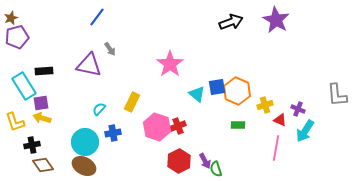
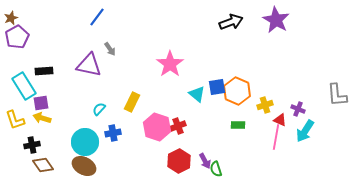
purple pentagon: rotated 15 degrees counterclockwise
yellow L-shape: moved 2 px up
pink line: moved 11 px up
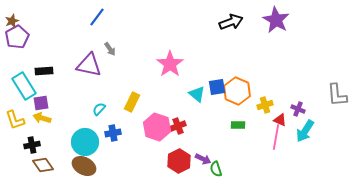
brown star: moved 1 px right, 3 px down
purple arrow: moved 2 px left, 2 px up; rotated 35 degrees counterclockwise
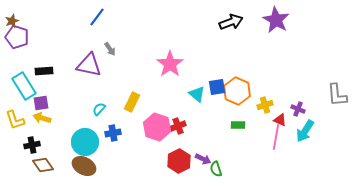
purple pentagon: rotated 25 degrees counterclockwise
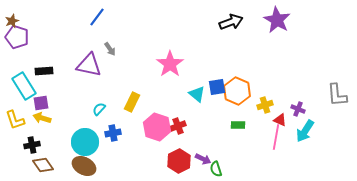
purple star: moved 1 px right
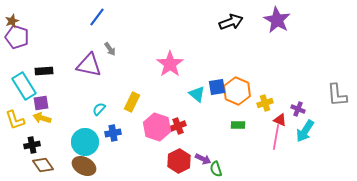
yellow cross: moved 2 px up
